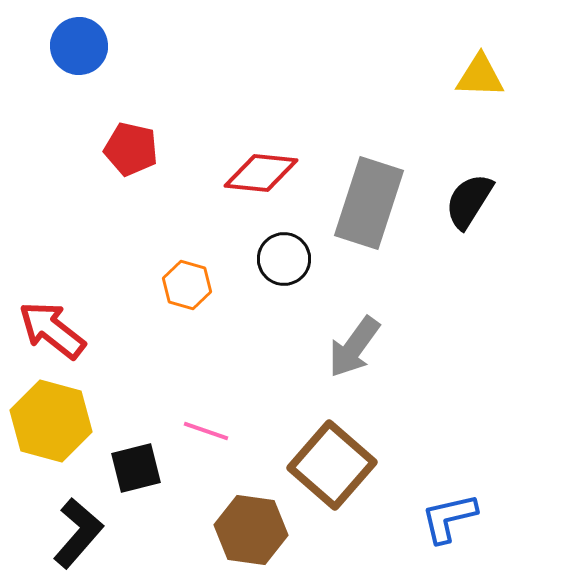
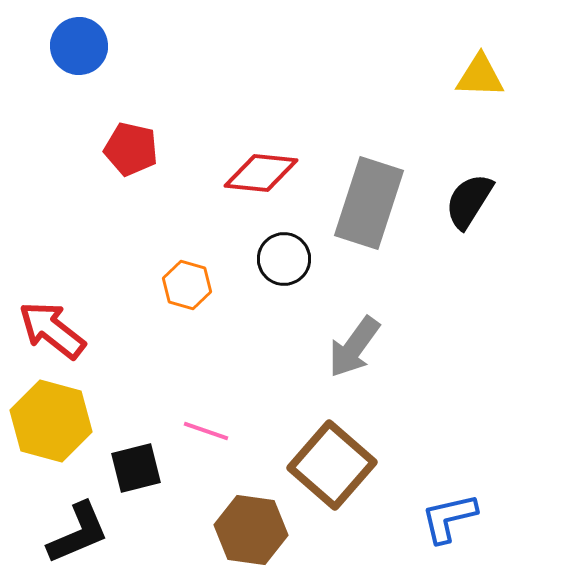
black L-shape: rotated 26 degrees clockwise
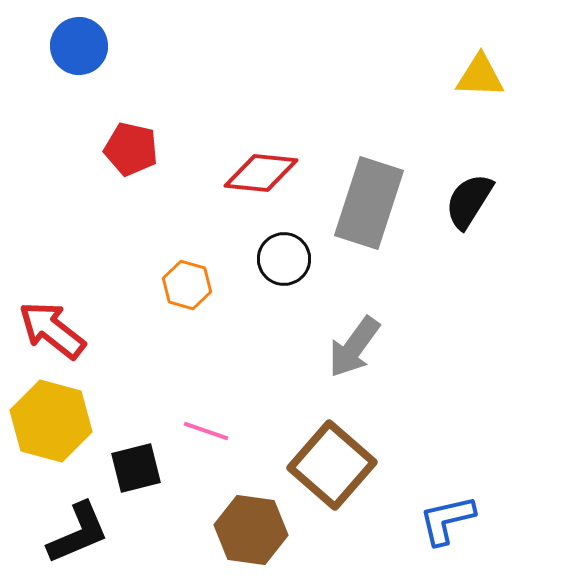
blue L-shape: moved 2 px left, 2 px down
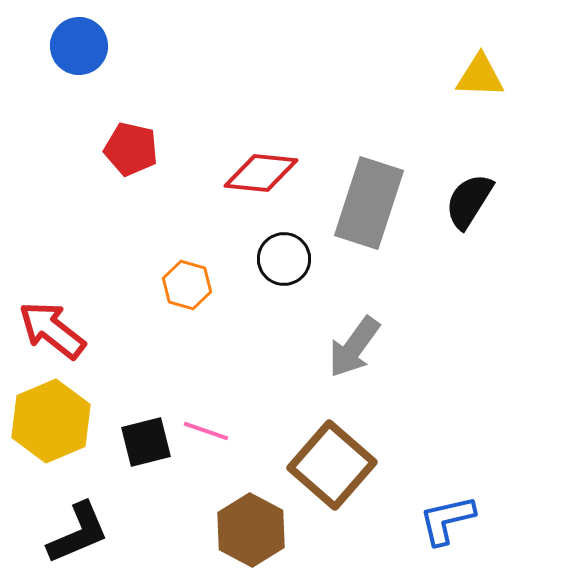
yellow hexagon: rotated 22 degrees clockwise
black square: moved 10 px right, 26 px up
brown hexagon: rotated 20 degrees clockwise
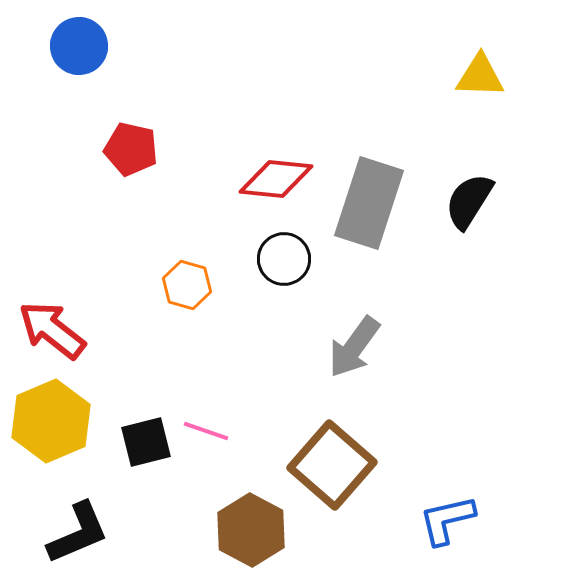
red diamond: moved 15 px right, 6 px down
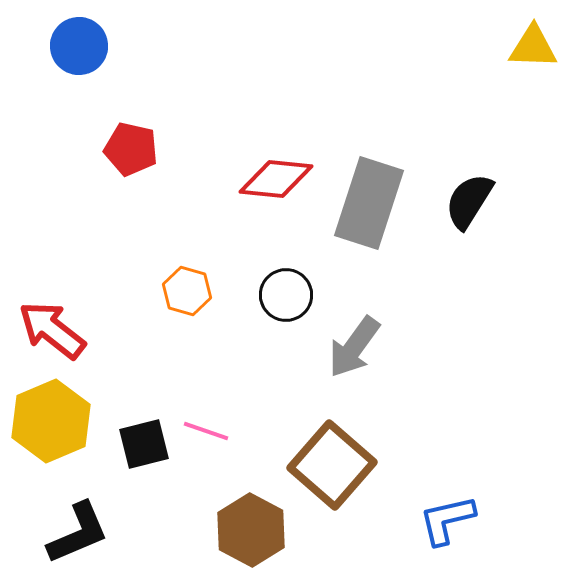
yellow triangle: moved 53 px right, 29 px up
black circle: moved 2 px right, 36 px down
orange hexagon: moved 6 px down
black square: moved 2 px left, 2 px down
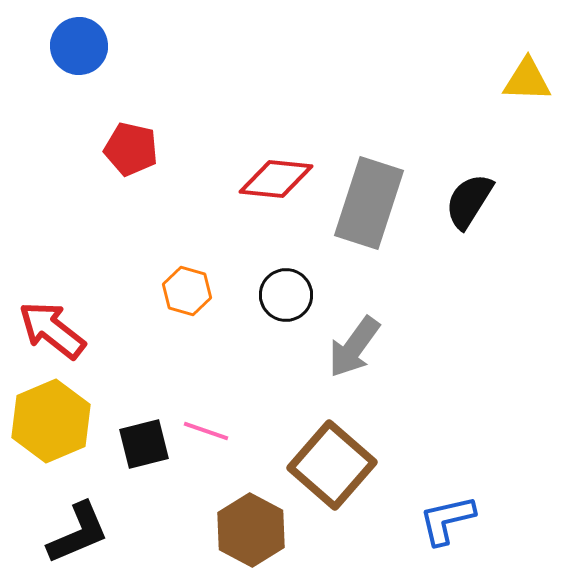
yellow triangle: moved 6 px left, 33 px down
